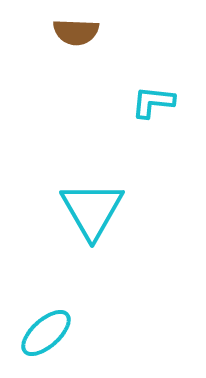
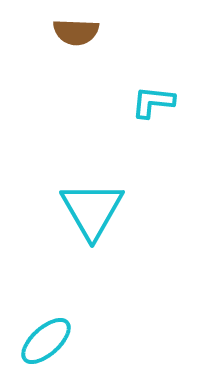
cyan ellipse: moved 8 px down
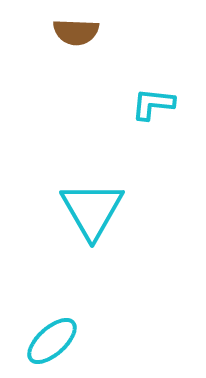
cyan L-shape: moved 2 px down
cyan ellipse: moved 6 px right
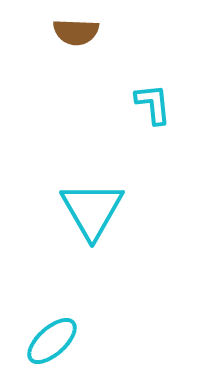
cyan L-shape: rotated 78 degrees clockwise
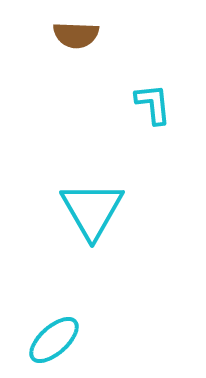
brown semicircle: moved 3 px down
cyan ellipse: moved 2 px right, 1 px up
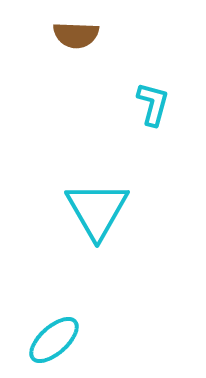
cyan L-shape: rotated 21 degrees clockwise
cyan triangle: moved 5 px right
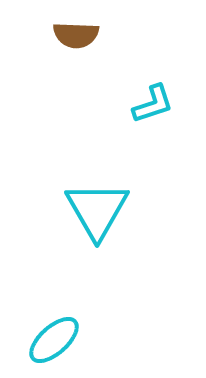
cyan L-shape: rotated 57 degrees clockwise
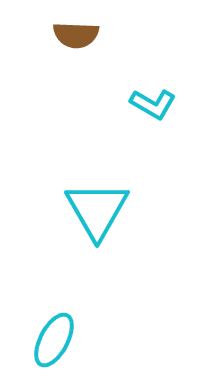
cyan L-shape: rotated 48 degrees clockwise
cyan ellipse: rotated 20 degrees counterclockwise
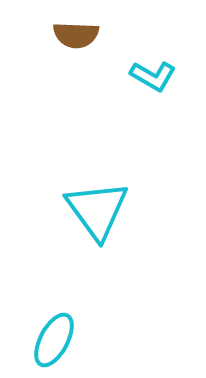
cyan L-shape: moved 28 px up
cyan triangle: rotated 6 degrees counterclockwise
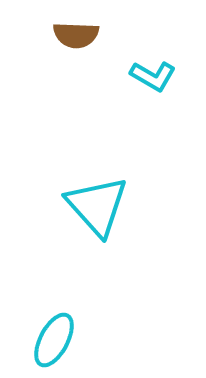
cyan triangle: moved 4 px up; rotated 6 degrees counterclockwise
